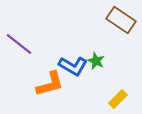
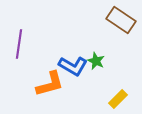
purple line: rotated 60 degrees clockwise
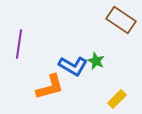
orange L-shape: moved 3 px down
yellow rectangle: moved 1 px left
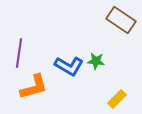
purple line: moved 9 px down
green star: rotated 18 degrees counterclockwise
blue L-shape: moved 4 px left
orange L-shape: moved 16 px left
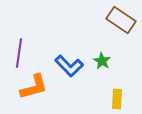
green star: moved 6 px right; rotated 24 degrees clockwise
blue L-shape: rotated 16 degrees clockwise
yellow rectangle: rotated 42 degrees counterclockwise
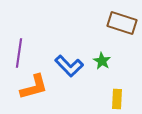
brown rectangle: moved 1 px right, 3 px down; rotated 16 degrees counterclockwise
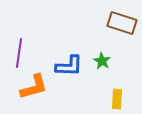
blue L-shape: rotated 44 degrees counterclockwise
